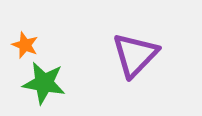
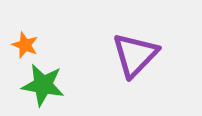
green star: moved 1 px left, 2 px down
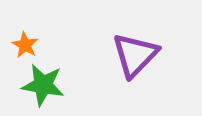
orange star: rotated 8 degrees clockwise
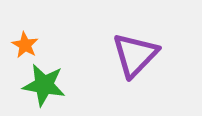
green star: moved 1 px right
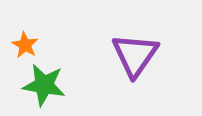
purple triangle: rotated 9 degrees counterclockwise
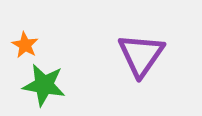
purple triangle: moved 6 px right
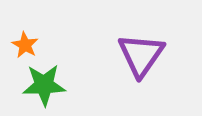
green star: rotated 12 degrees counterclockwise
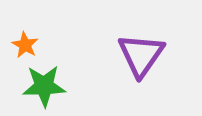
green star: moved 1 px down
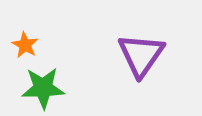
green star: moved 1 px left, 2 px down
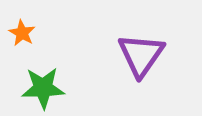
orange star: moved 3 px left, 12 px up
